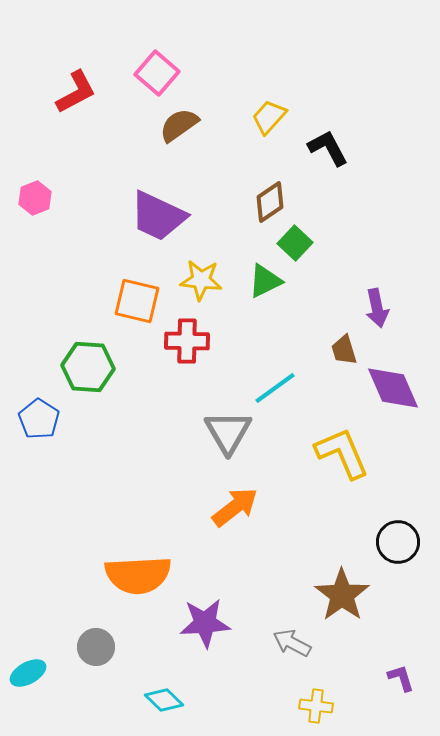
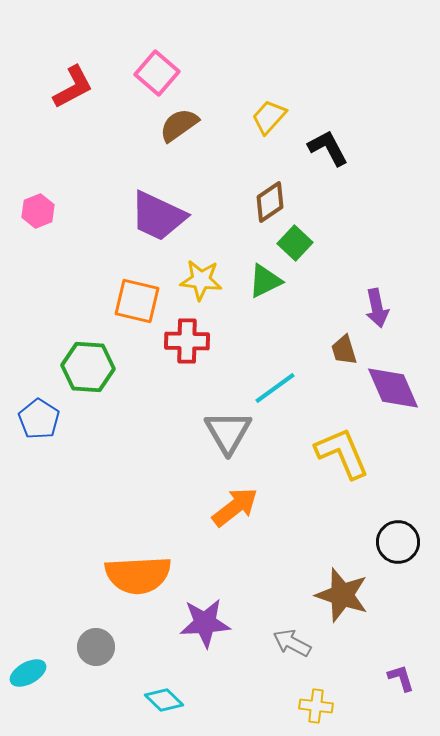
red L-shape: moved 3 px left, 5 px up
pink hexagon: moved 3 px right, 13 px down
brown star: rotated 18 degrees counterclockwise
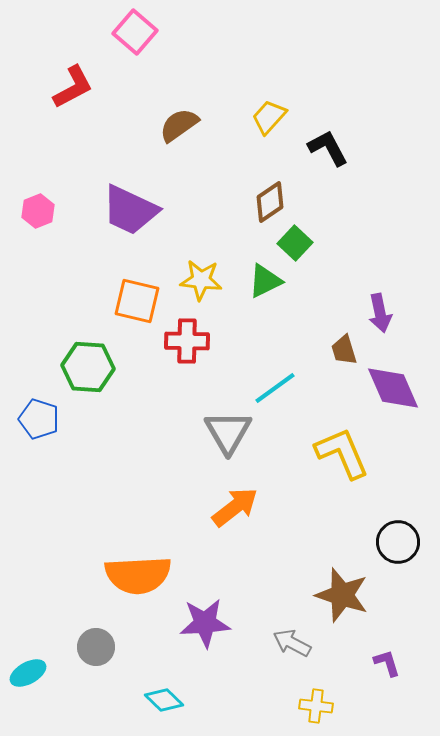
pink square: moved 22 px left, 41 px up
purple trapezoid: moved 28 px left, 6 px up
purple arrow: moved 3 px right, 5 px down
blue pentagon: rotated 15 degrees counterclockwise
purple L-shape: moved 14 px left, 15 px up
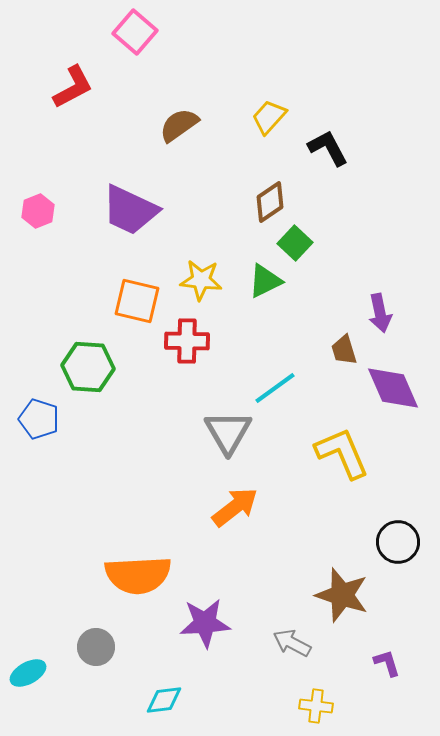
cyan diamond: rotated 51 degrees counterclockwise
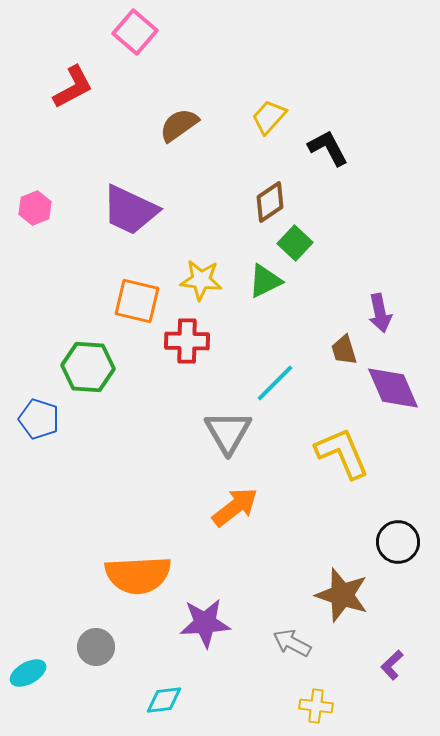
pink hexagon: moved 3 px left, 3 px up
cyan line: moved 5 px up; rotated 9 degrees counterclockwise
purple L-shape: moved 5 px right, 2 px down; rotated 116 degrees counterclockwise
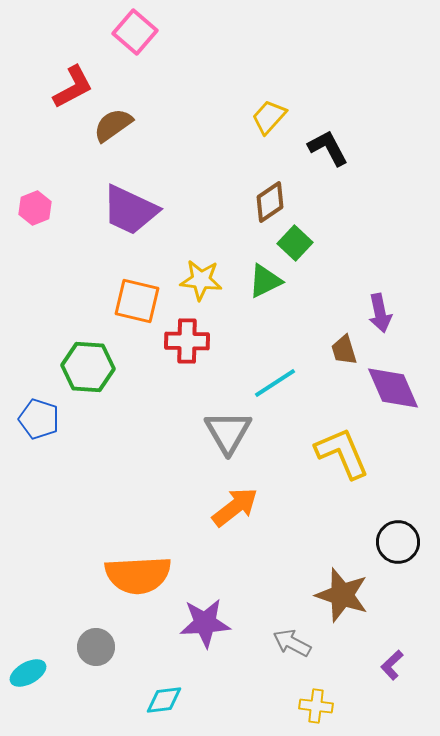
brown semicircle: moved 66 px left
cyan line: rotated 12 degrees clockwise
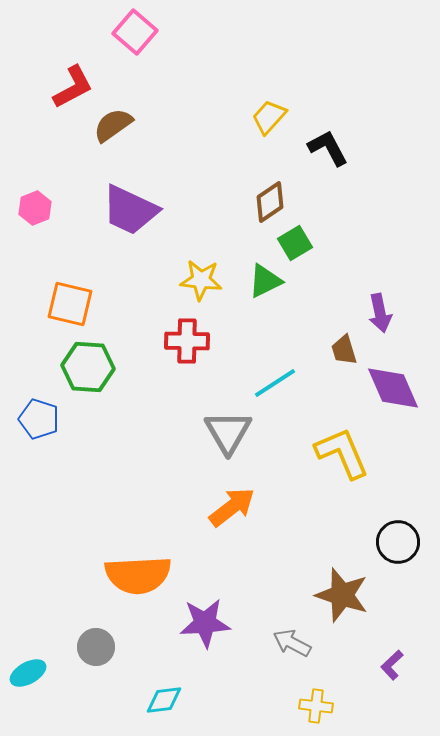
green square: rotated 16 degrees clockwise
orange square: moved 67 px left, 3 px down
orange arrow: moved 3 px left
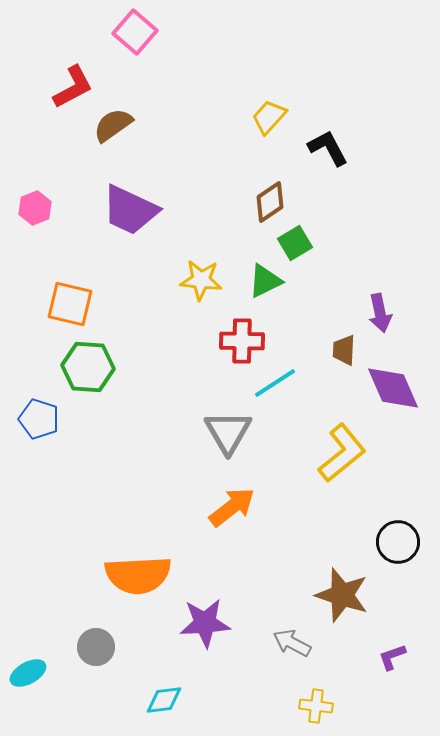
red cross: moved 55 px right
brown trapezoid: rotated 20 degrees clockwise
yellow L-shape: rotated 74 degrees clockwise
purple L-shape: moved 8 px up; rotated 24 degrees clockwise
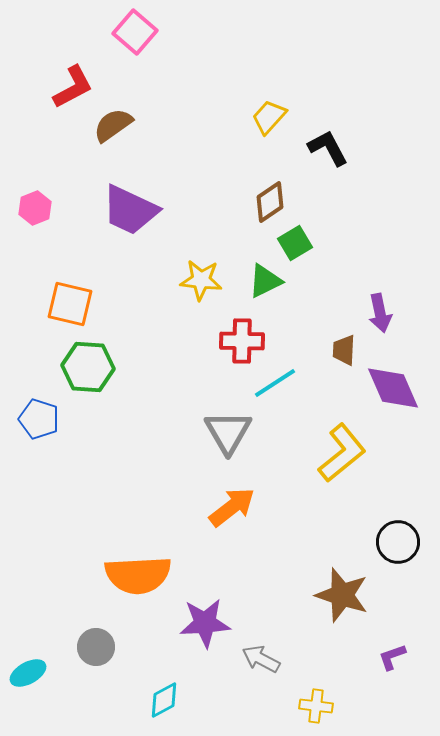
gray arrow: moved 31 px left, 16 px down
cyan diamond: rotated 21 degrees counterclockwise
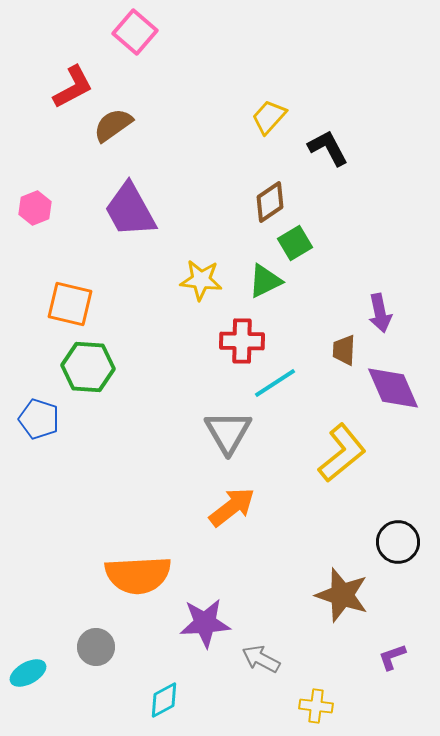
purple trapezoid: rotated 36 degrees clockwise
